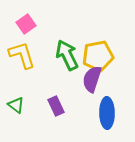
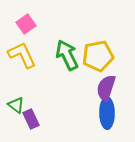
yellow L-shape: rotated 8 degrees counterclockwise
purple semicircle: moved 14 px right, 9 px down
purple rectangle: moved 25 px left, 13 px down
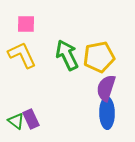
pink square: rotated 36 degrees clockwise
yellow pentagon: moved 1 px right, 1 px down
green triangle: moved 16 px down
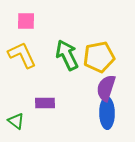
pink square: moved 3 px up
purple rectangle: moved 14 px right, 16 px up; rotated 66 degrees counterclockwise
